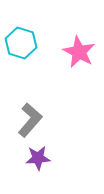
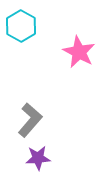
cyan hexagon: moved 17 px up; rotated 12 degrees clockwise
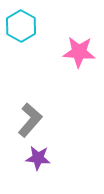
pink star: rotated 24 degrees counterclockwise
purple star: rotated 10 degrees clockwise
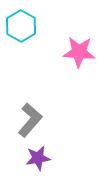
purple star: rotated 15 degrees counterclockwise
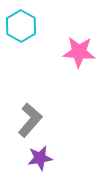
purple star: moved 2 px right
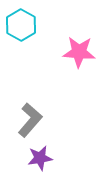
cyan hexagon: moved 1 px up
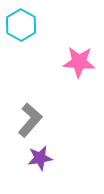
pink star: moved 10 px down
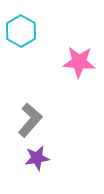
cyan hexagon: moved 6 px down
purple star: moved 3 px left
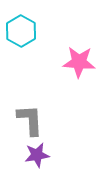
gray L-shape: rotated 44 degrees counterclockwise
purple star: moved 3 px up
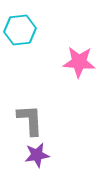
cyan hexagon: moved 1 px left, 1 px up; rotated 24 degrees clockwise
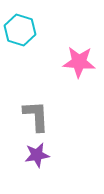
cyan hexagon: rotated 24 degrees clockwise
gray L-shape: moved 6 px right, 4 px up
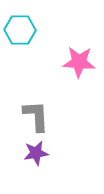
cyan hexagon: rotated 16 degrees counterclockwise
purple star: moved 1 px left, 2 px up
